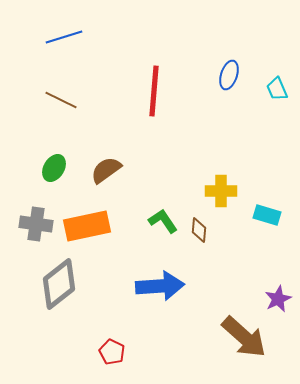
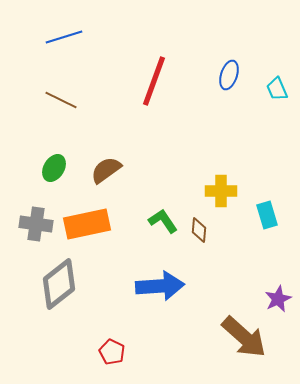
red line: moved 10 px up; rotated 15 degrees clockwise
cyan rectangle: rotated 56 degrees clockwise
orange rectangle: moved 2 px up
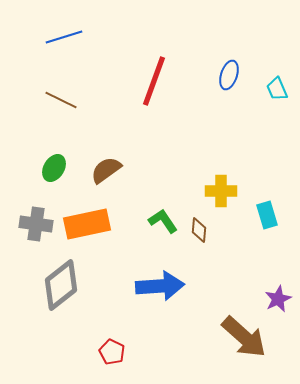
gray diamond: moved 2 px right, 1 px down
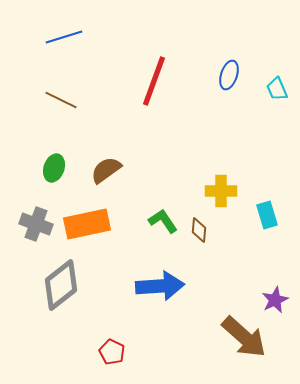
green ellipse: rotated 12 degrees counterclockwise
gray cross: rotated 12 degrees clockwise
purple star: moved 3 px left, 1 px down
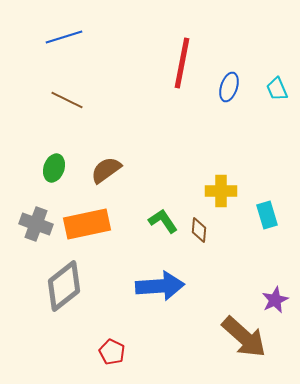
blue ellipse: moved 12 px down
red line: moved 28 px right, 18 px up; rotated 9 degrees counterclockwise
brown line: moved 6 px right
gray diamond: moved 3 px right, 1 px down
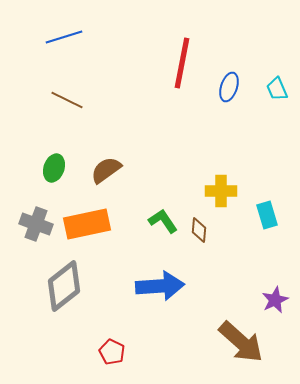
brown arrow: moved 3 px left, 5 px down
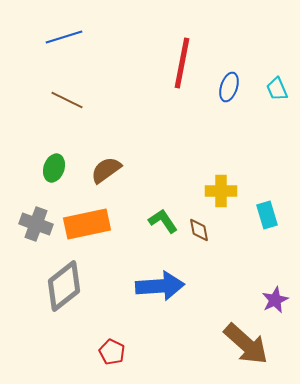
brown diamond: rotated 15 degrees counterclockwise
brown arrow: moved 5 px right, 2 px down
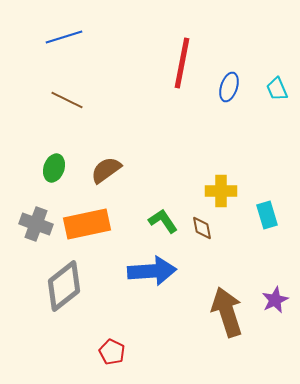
brown diamond: moved 3 px right, 2 px up
blue arrow: moved 8 px left, 15 px up
brown arrow: moved 19 px left, 32 px up; rotated 150 degrees counterclockwise
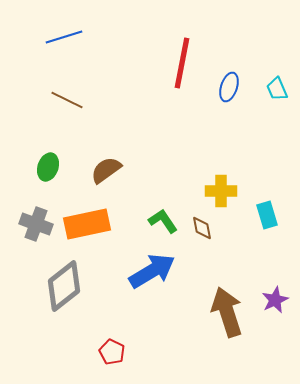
green ellipse: moved 6 px left, 1 px up
blue arrow: rotated 27 degrees counterclockwise
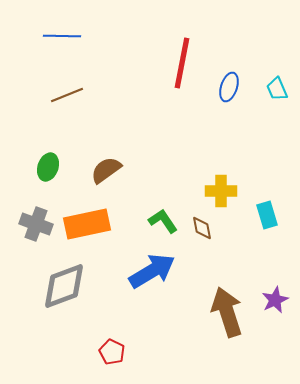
blue line: moved 2 px left, 1 px up; rotated 18 degrees clockwise
brown line: moved 5 px up; rotated 48 degrees counterclockwise
gray diamond: rotated 18 degrees clockwise
